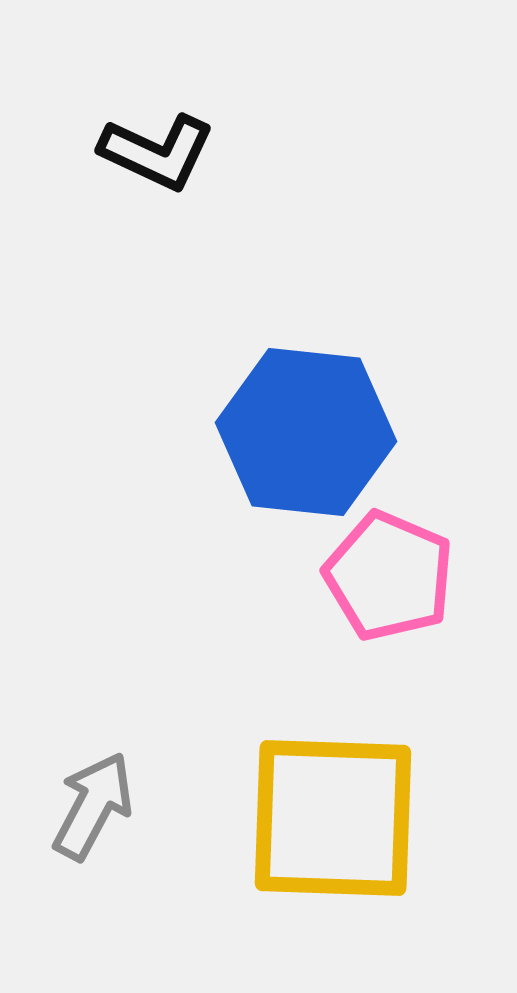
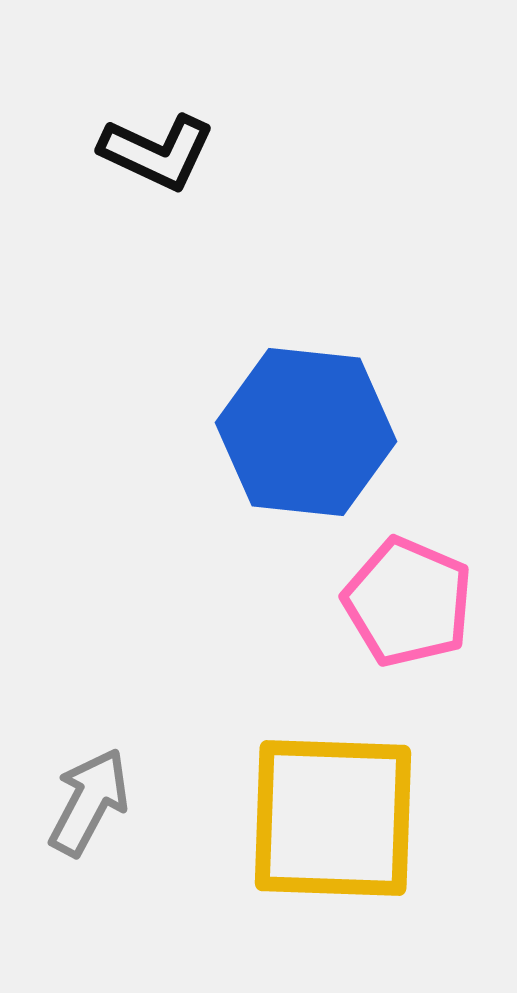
pink pentagon: moved 19 px right, 26 px down
gray arrow: moved 4 px left, 4 px up
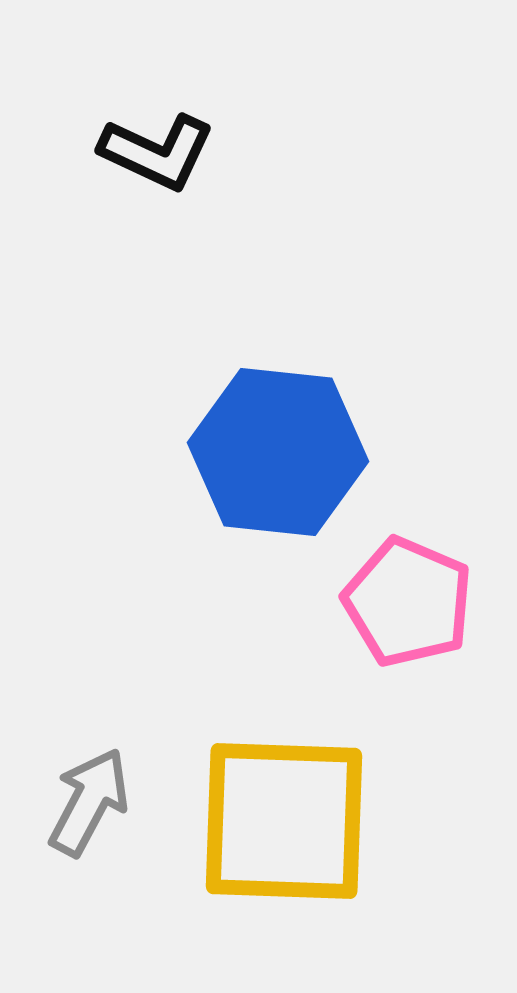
blue hexagon: moved 28 px left, 20 px down
yellow square: moved 49 px left, 3 px down
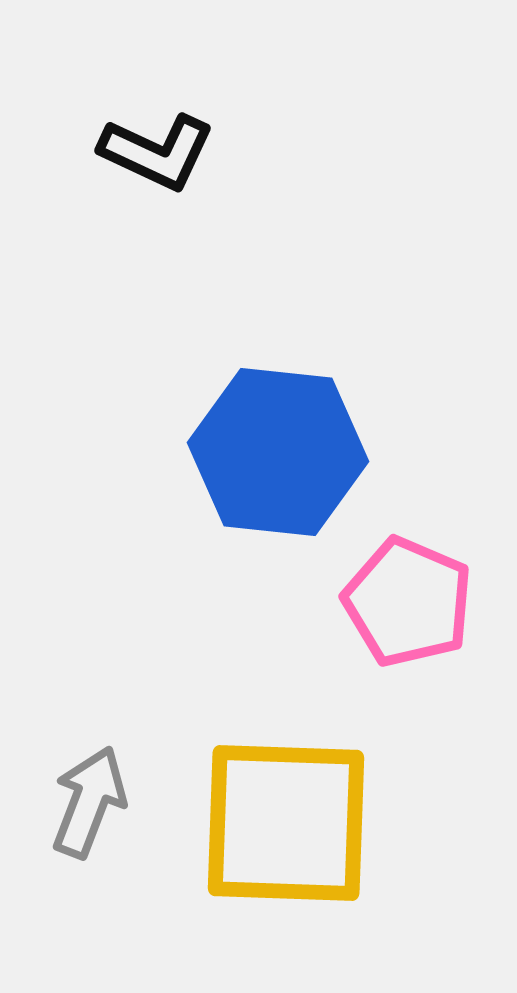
gray arrow: rotated 7 degrees counterclockwise
yellow square: moved 2 px right, 2 px down
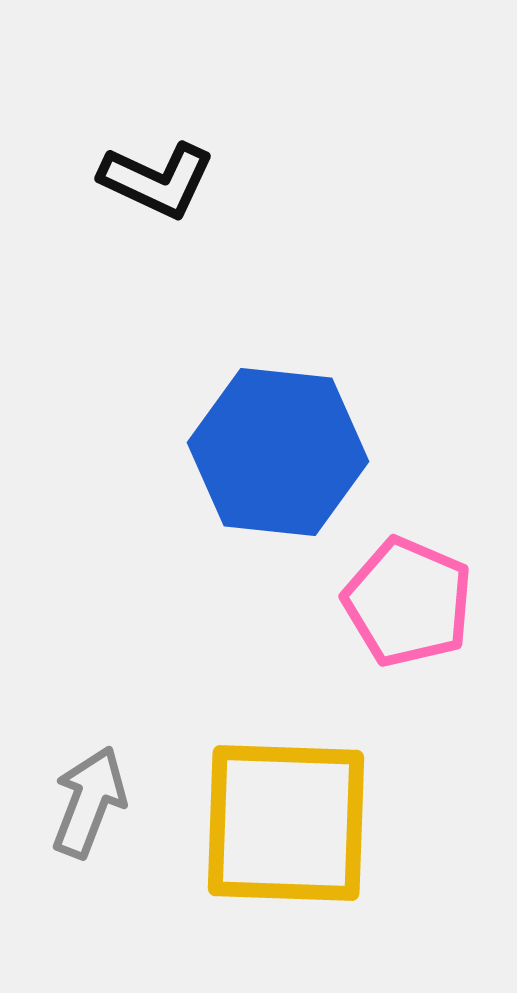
black L-shape: moved 28 px down
